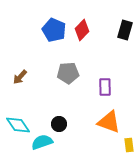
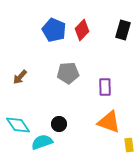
black rectangle: moved 2 px left
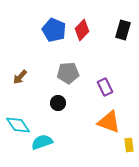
purple rectangle: rotated 24 degrees counterclockwise
black circle: moved 1 px left, 21 px up
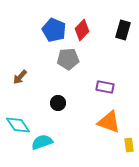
gray pentagon: moved 14 px up
purple rectangle: rotated 54 degrees counterclockwise
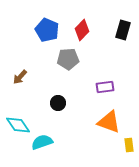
blue pentagon: moved 7 px left
purple rectangle: rotated 18 degrees counterclockwise
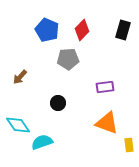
orange triangle: moved 2 px left, 1 px down
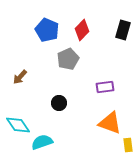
gray pentagon: rotated 20 degrees counterclockwise
black circle: moved 1 px right
orange triangle: moved 3 px right
yellow rectangle: moved 1 px left
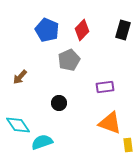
gray pentagon: moved 1 px right, 1 px down
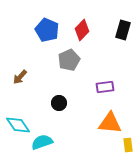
orange triangle: rotated 15 degrees counterclockwise
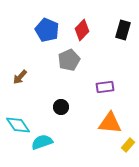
black circle: moved 2 px right, 4 px down
yellow rectangle: rotated 48 degrees clockwise
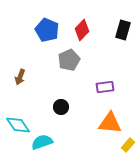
brown arrow: rotated 21 degrees counterclockwise
